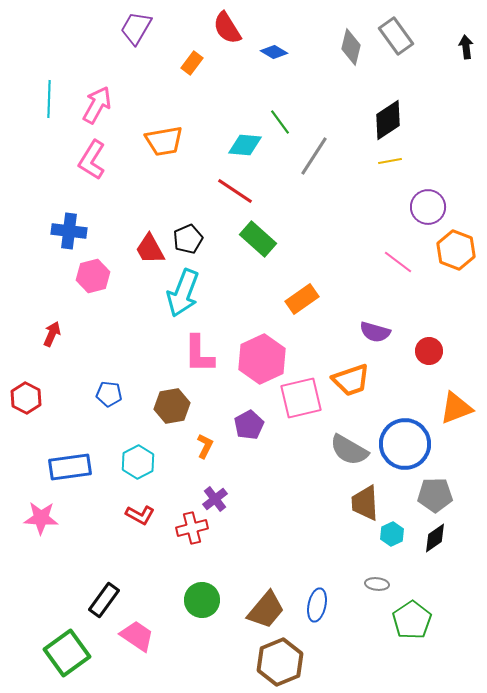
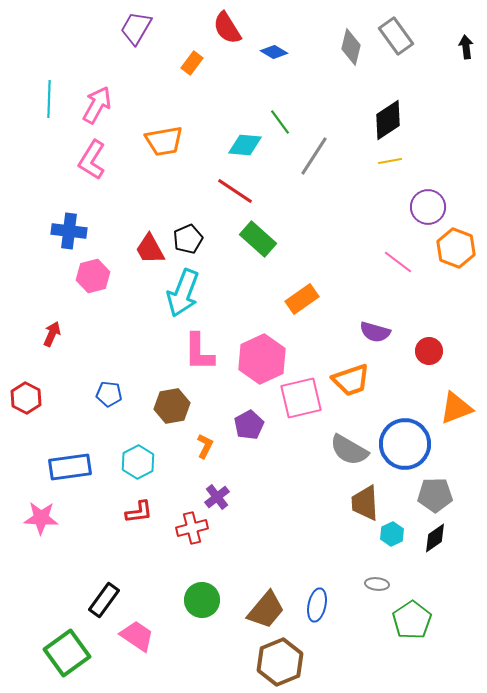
orange hexagon at (456, 250): moved 2 px up
pink L-shape at (199, 354): moved 2 px up
purple cross at (215, 499): moved 2 px right, 2 px up
red L-shape at (140, 515): moved 1 px left, 3 px up; rotated 36 degrees counterclockwise
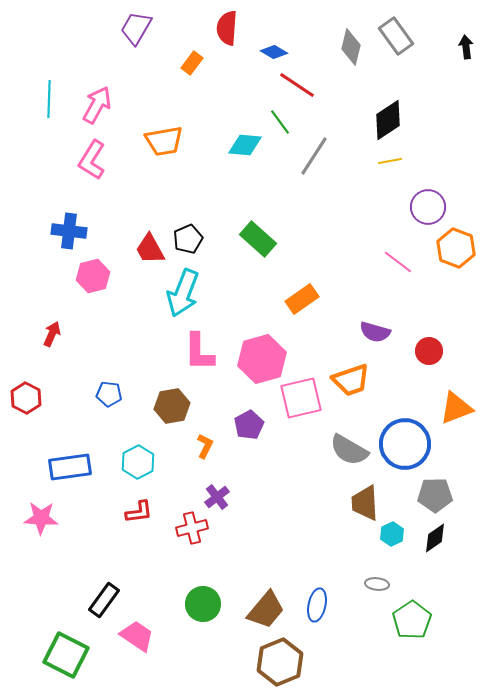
red semicircle at (227, 28): rotated 36 degrees clockwise
red line at (235, 191): moved 62 px right, 106 px up
pink hexagon at (262, 359): rotated 9 degrees clockwise
green circle at (202, 600): moved 1 px right, 4 px down
green square at (67, 653): moved 1 px left, 2 px down; rotated 27 degrees counterclockwise
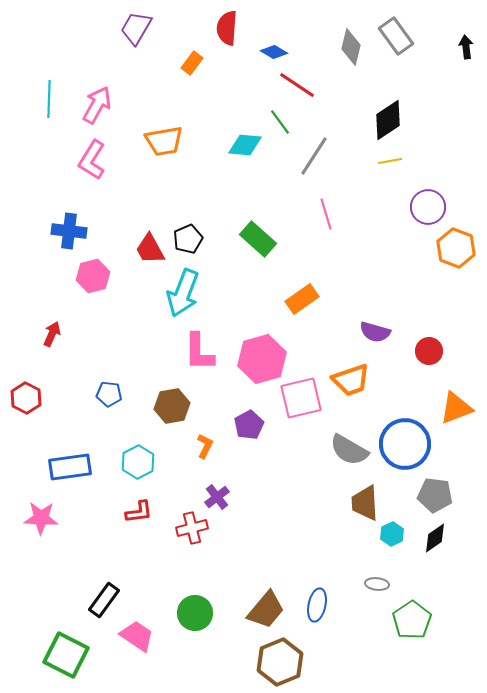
pink line at (398, 262): moved 72 px left, 48 px up; rotated 36 degrees clockwise
gray pentagon at (435, 495): rotated 8 degrees clockwise
green circle at (203, 604): moved 8 px left, 9 px down
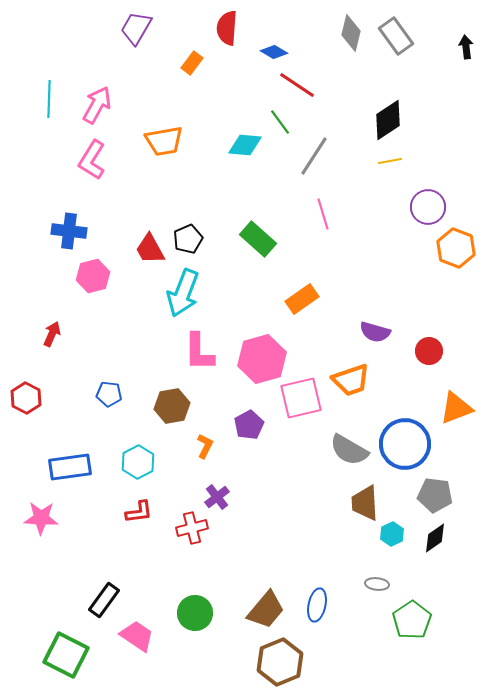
gray diamond at (351, 47): moved 14 px up
pink line at (326, 214): moved 3 px left
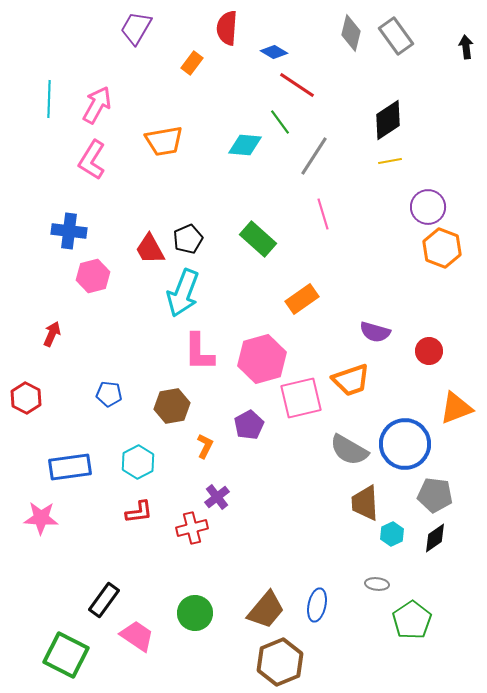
orange hexagon at (456, 248): moved 14 px left
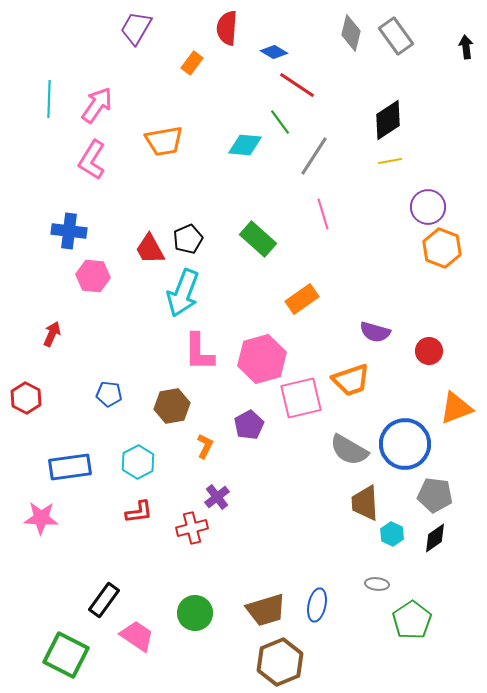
pink arrow at (97, 105): rotated 6 degrees clockwise
pink hexagon at (93, 276): rotated 20 degrees clockwise
cyan hexagon at (392, 534): rotated 10 degrees counterclockwise
brown trapezoid at (266, 610): rotated 33 degrees clockwise
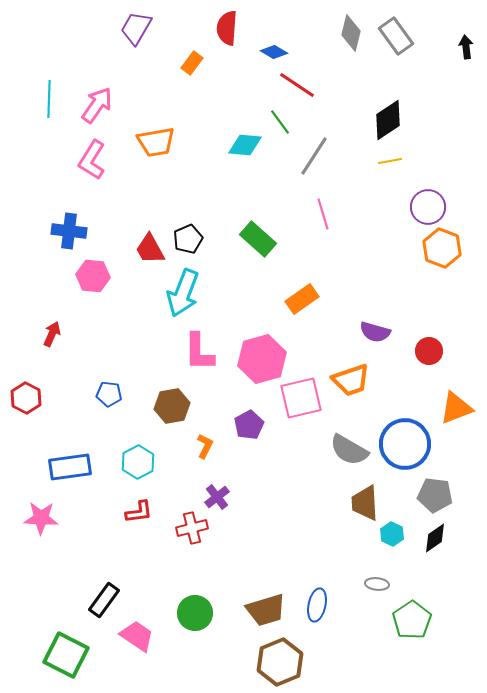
orange trapezoid at (164, 141): moved 8 px left, 1 px down
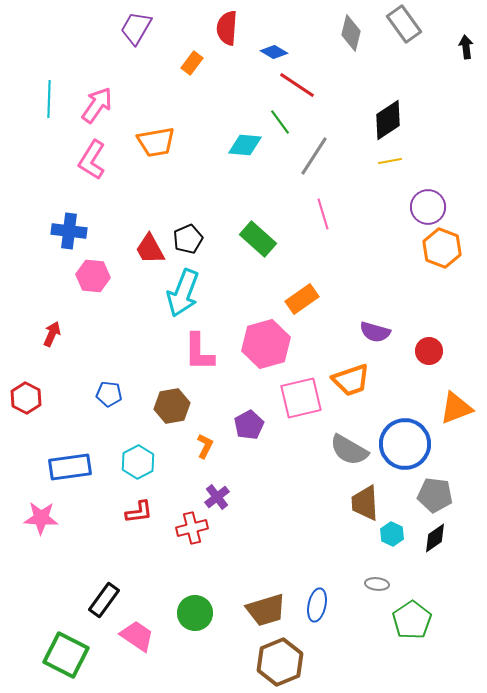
gray rectangle at (396, 36): moved 8 px right, 12 px up
pink hexagon at (262, 359): moved 4 px right, 15 px up
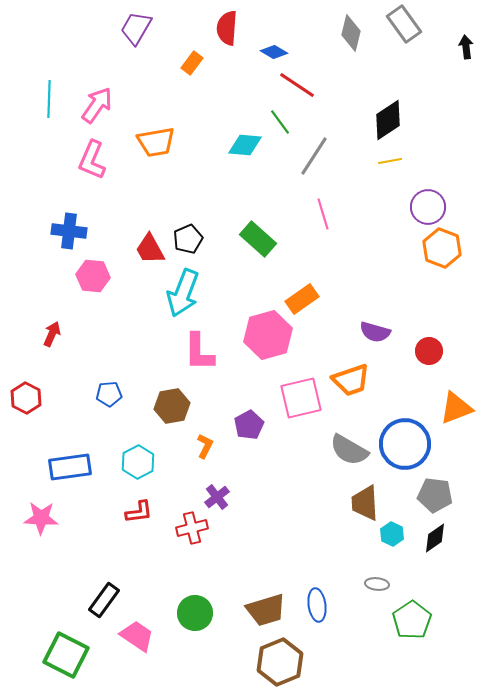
pink L-shape at (92, 160): rotated 9 degrees counterclockwise
pink hexagon at (266, 344): moved 2 px right, 9 px up
blue pentagon at (109, 394): rotated 10 degrees counterclockwise
blue ellipse at (317, 605): rotated 20 degrees counterclockwise
